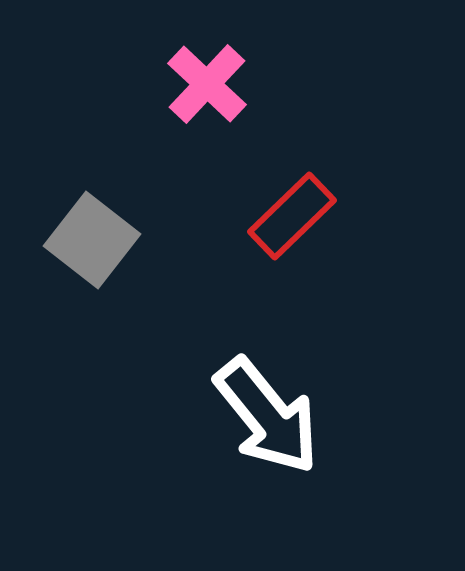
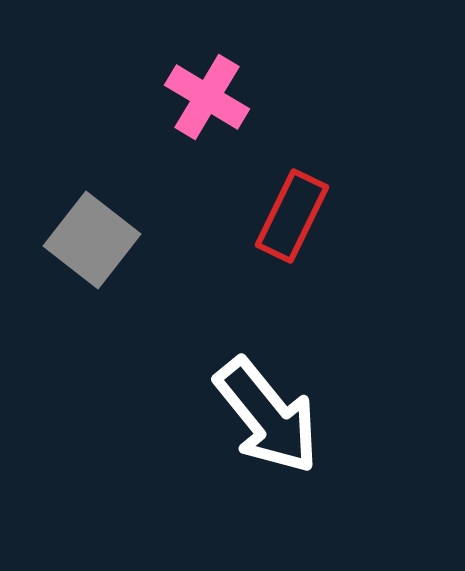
pink cross: moved 13 px down; rotated 12 degrees counterclockwise
red rectangle: rotated 20 degrees counterclockwise
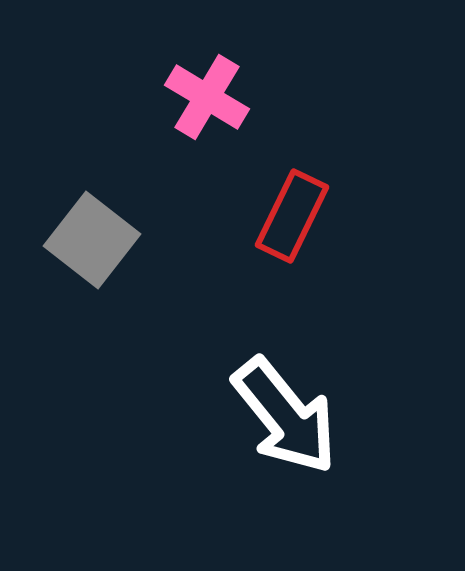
white arrow: moved 18 px right
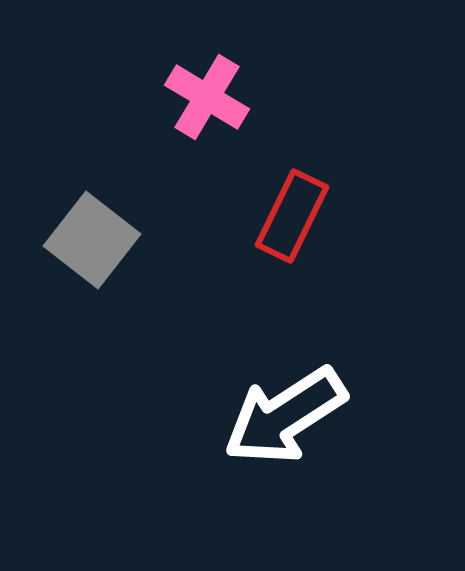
white arrow: rotated 96 degrees clockwise
